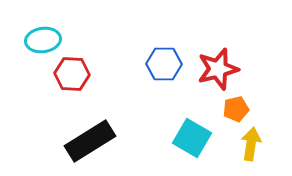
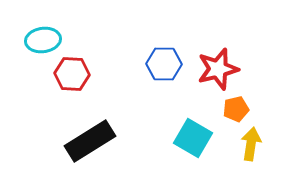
cyan square: moved 1 px right
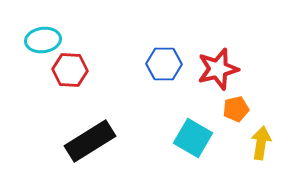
red hexagon: moved 2 px left, 4 px up
yellow arrow: moved 10 px right, 1 px up
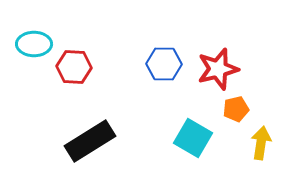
cyan ellipse: moved 9 px left, 4 px down; rotated 8 degrees clockwise
red hexagon: moved 4 px right, 3 px up
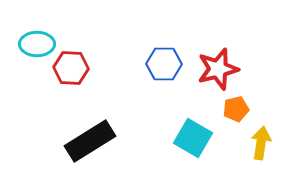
cyan ellipse: moved 3 px right
red hexagon: moved 3 px left, 1 px down
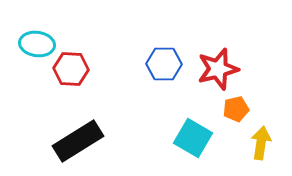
cyan ellipse: rotated 8 degrees clockwise
red hexagon: moved 1 px down
black rectangle: moved 12 px left
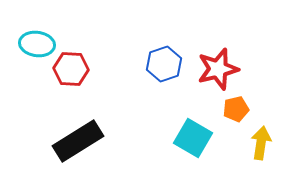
blue hexagon: rotated 20 degrees counterclockwise
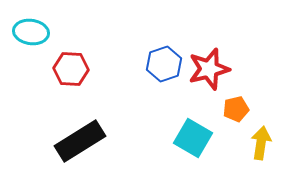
cyan ellipse: moved 6 px left, 12 px up
red star: moved 9 px left
black rectangle: moved 2 px right
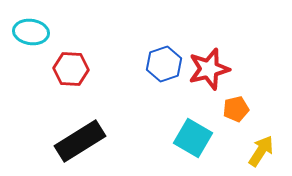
yellow arrow: moved 8 px down; rotated 24 degrees clockwise
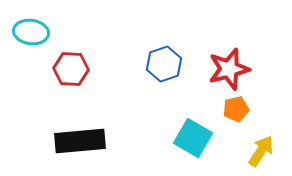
red star: moved 20 px right
black rectangle: rotated 27 degrees clockwise
